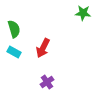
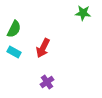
green semicircle: rotated 42 degrees clockwise
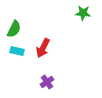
cyan rectangle: moved 3 px right, 1 px up; rotated 16 degrees counterclockwise
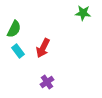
cyan rectangle: moved 1 px right; rotated 40 degrees clockwise
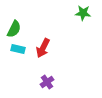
cyan rectangle: moved 2 px up; rotated 40 degrees counterclockwise
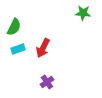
green semicircle: moved 2 px up
cyan rectangle: rotated 32 degrees counterclockwise
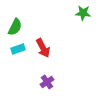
green semicircle: moved 1 px right
red arrow: rotated 54 degrees counterclockwise
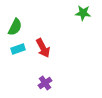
purple cross: moved 2 px left, 1 px down
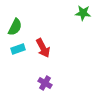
purple cross: rotated 24 degrees counterclockwise
